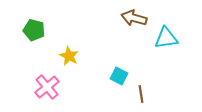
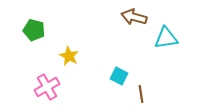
brown arrow: moved 1 px up
pink cross: rotated 10 degrees clockwise
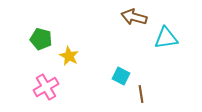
green pentagon: moved 7 px right, 9 px down
cyan square: moved 2 px right
pink cross: moved 1 px left
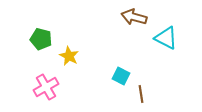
cyan triangle: rotated 35 degrees clockwise
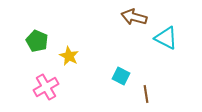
green pentagon: moved 4 px left, 2 px down; rotated 10 degrees clockwise
brown line: moved 5 px right
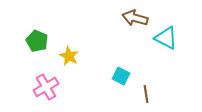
brown arrow: moved 1 px right, 1 px down
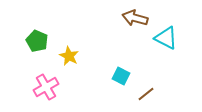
brown line: rotated 60 degrees clockwise
